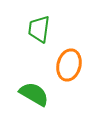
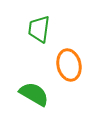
orange ellipse: rotated 28 degrees counterclockwise
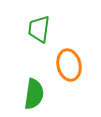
green semicircle: rotated 68 degrees clockwise
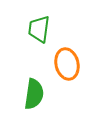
orange ellipse: moved 2 px left, 1 px up
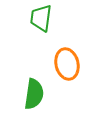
green trapezoid: moved 2 px right, 11 px up
